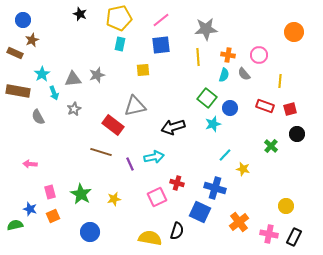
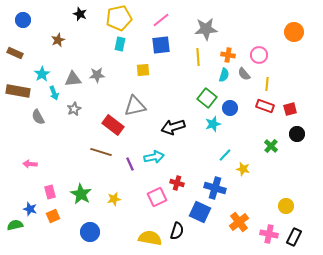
brown star at (32, 40): moved 26 px right
gray star at (97, 75): rotated 14 degrees clockwise
yellow line at (280, 81): moved 13 px left, 3 px down
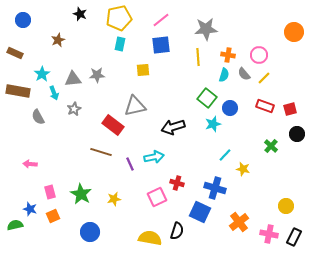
yellow line at (267, 84): moved 3 px left, 6 px up; rotated 40 degrees clockwise
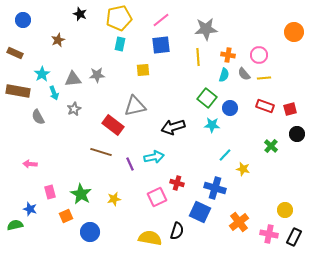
yellow line at (264, 78): rotated 40 degrees clockwise
cyan star at (213, 124): moved 1 px left, 1 px down; rotated 21 degrees clockwise
yellow circle at (286, 206): moved 1 px left, 4 px down
orange square at (53, 216): moved 13 px right
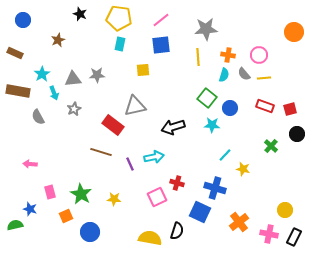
yellow pentagon at (119, 18): rotated 20 degrees clockwise
yellow star at (114, 199): rotated 16 degrees clockwise
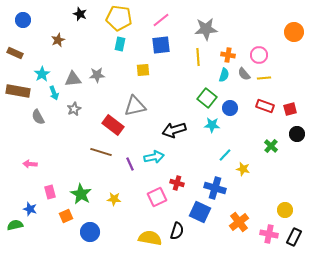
black arrow at (173, 127): moved 1 px right, 3 px down
